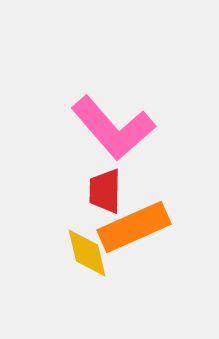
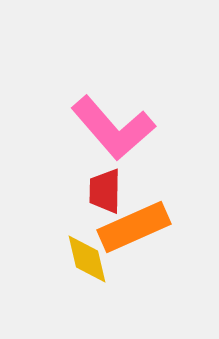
yellow diamond: moved 6 px down
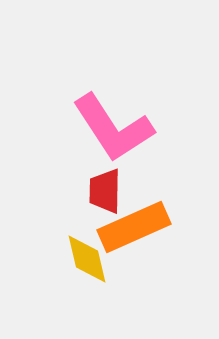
pink L-shape: rotated 8 degrees clockwise
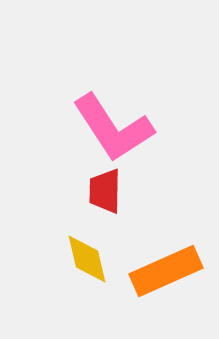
orange rectangle: moved 32 px right, 44 px down
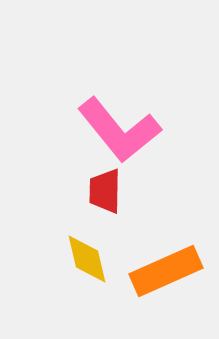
pink L-shape: moved 6 px right, 2 px down; rotated 6 degrees counterclockwise
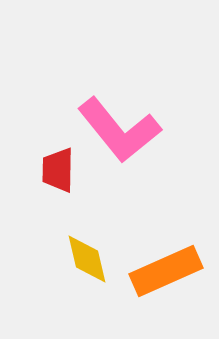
red trapezoid: moved 47 px left, 21 px up
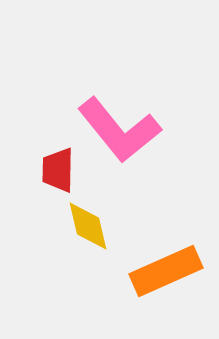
yellow diamond: moved 1 px right, 33 px up
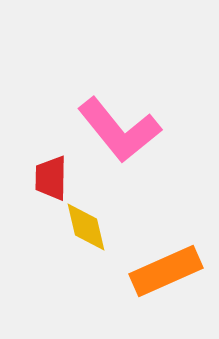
red trapezoid: moved 7 px left, 8 px down
yellow diamond: moved 2 px left, 1 px down
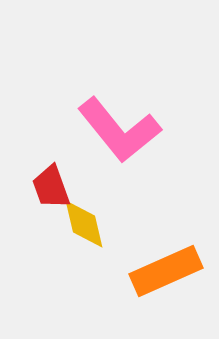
red trapezoid: moved 9 px down; rotated 21 degrees counterclockwise
yellow diamond: moved 2 px left, 3 px up
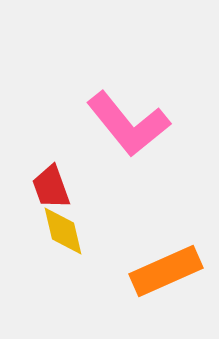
pink L-shape: moved 9 px right, 6 px up
yellow diamond: moved 21 px left, 7 px down
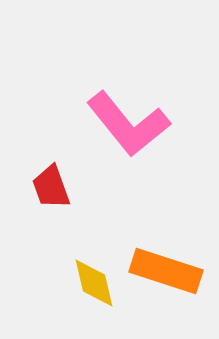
yellow diamond: moved 31 px right, 52 px down
orange rectangle: rotated 42 degrees clockwise
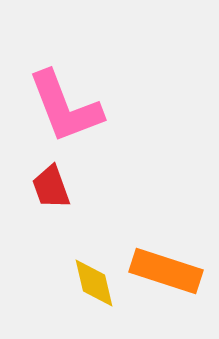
pink L-shape: moved 63 px left, 17 px up; rotated 18 degrees clockwise
